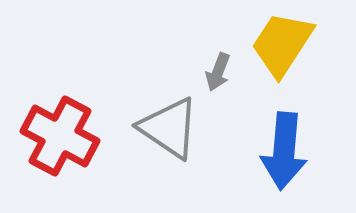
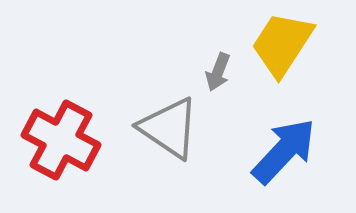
red cross: moved 1 px right, 4 px down
blue arrow: rotated 142 degrees counterclockwise
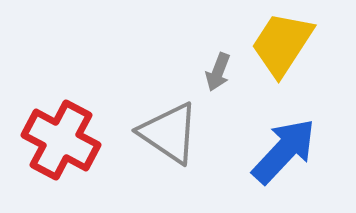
gray triangle: moved 5 px down
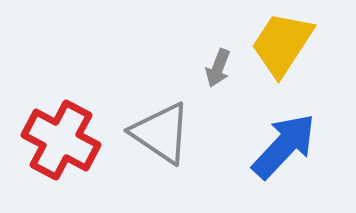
gray arrow: moved 4 px up
gray triangle: moved 8 px left
blue arrow: moved 5 px up
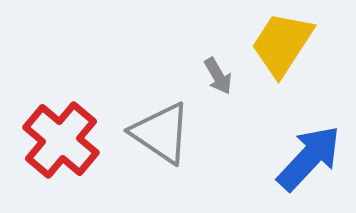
gray arrow: moved 8 px down; rotated 51 degrees counterclockwise
red cross: rotated 12 degrees clockwise
blue arrow: moved 25 px right, 12 px down
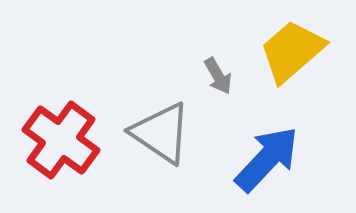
yellow trapezoid: moved 10 px right, 7 px down; rotated 16 degrees clockwise
red cross: rotated 4 degrees counterclockwise
blue arrow: moved 42 px left, 1 px down
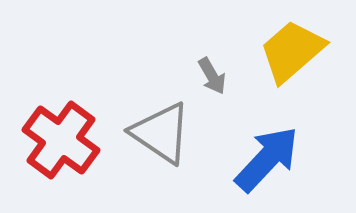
gray arrow: moved 6 px left
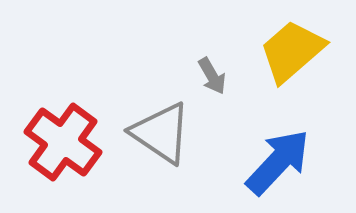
red cross: moved 2 px right, 2 px down
blue arrow: moved 11 px right, 3 px down
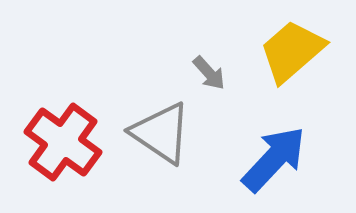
gray arrow: moved 3 px left, 3 px up; rotated 12 degrees counterclockwise
blue arrow: moved 4 px left, 3 px up
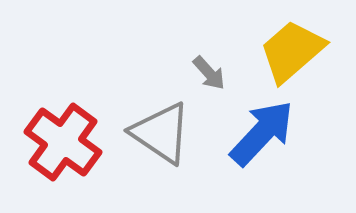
blue arrow: moved 12 px left, 26 px up
